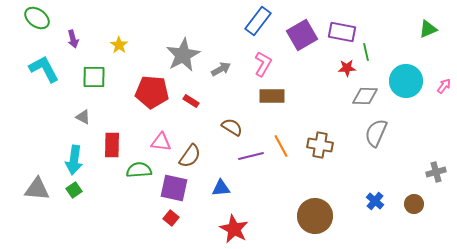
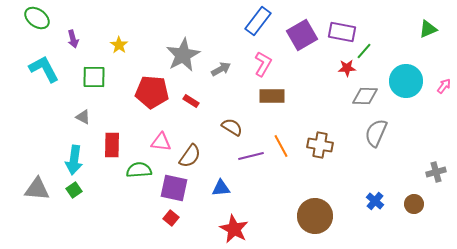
green line at (366, 52): moved 2 px left, 1 px up; rotated 54 degrees clockwise
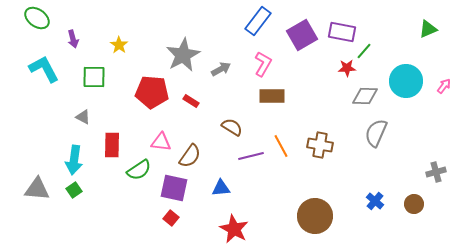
green semicircle at (139, 170): rotated 150 degrees clockwise
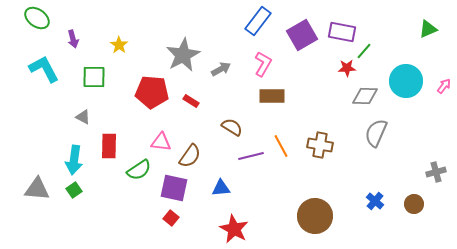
red rectangle at (112, 145): moved 3 px left, 1 px down
